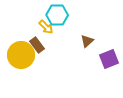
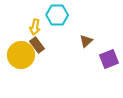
yellow arrow: moved 11 px left; rotated 56 degrees clockwise
brown triangle: moved 1 px left
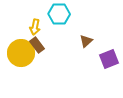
cyan hexagon: moved 2 px right, 1 px up
yellow circle: moved 2 px up
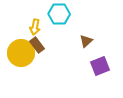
purple square: moved 9 px left, 7 px down
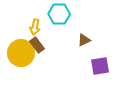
brown triangle: moved 2 px left, 1 px up; rotated 16 degrees clockwise
purple square: rotated 12 degrees clockwise
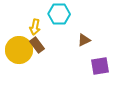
yellow circle: moved 2 px left, 3 px up
